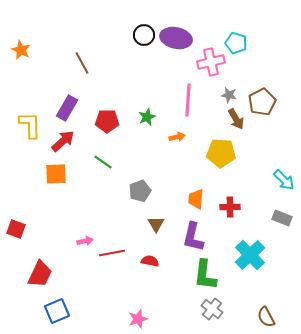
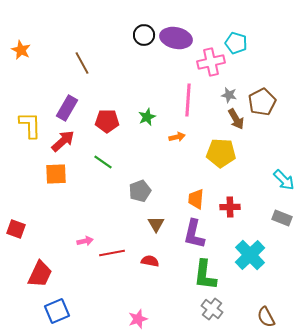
purple L-shape: moved 1 px right, 3 px up
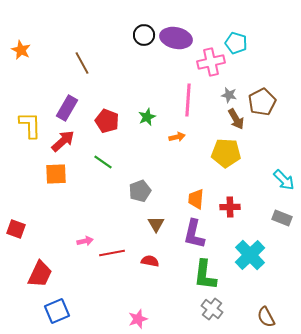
red pentagon: rotated 20 degrees clockwise
yellow pentagon: moved 5 px right
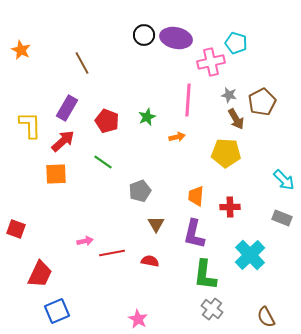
orange trapezoid: moved 3 px up
pink star: rotated 24 degrees counterclockwise
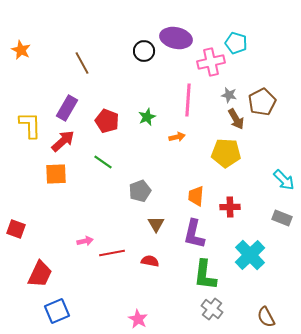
black circle: moved 16 px down
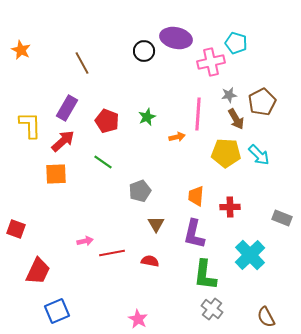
gray star: rotated 21 degrees counterclockwise
pink line: moved 10 px right, 14 px down
cyan arrow: moved 25 px left, 25 px up
red trapezoid: moved 2 px left, 3 px up
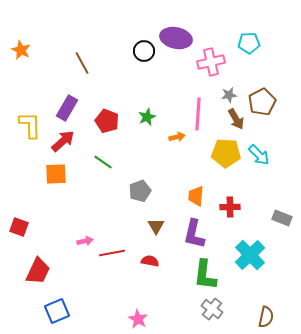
cyan pentagon: moved 13 px right; rotated 20 degrees counterclockwise
brown triangle: moved 2 px down
red square: moved 3 px right, 2 px up
brown semicircle: rotated 140 degrees counterclockwise
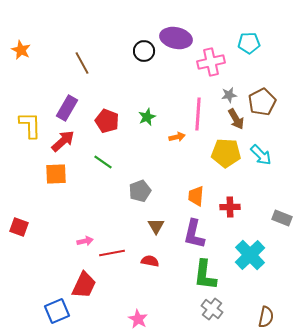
cyan arrow: moved 2 px right
red trapezoid: moved 46 px right, 14 px down
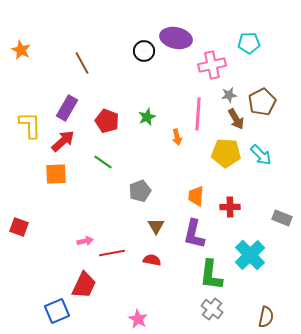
pink cross: moved 1 px right, 3 px down
orange arrow: rotated 91 degrees clockwise
red semicircle: moved 2 px right, 1 px up
green L-shape: moved 6 px right
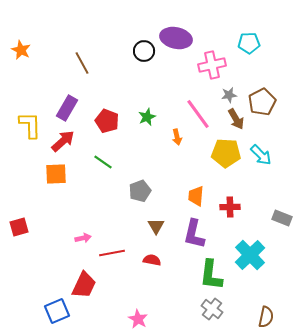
pink line: rotated 40 degrees counterclockwise
red square: rotated 36 degrees counterclockwise
pink arrow: moved 2 px left, 3 px up
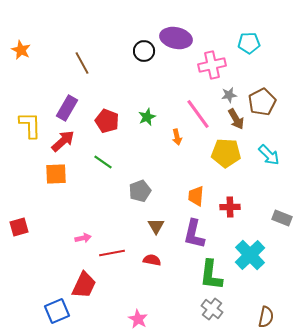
cyan arrow: moved 8 px right
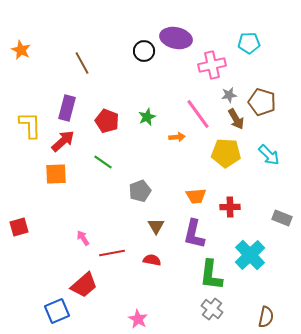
brown pentagon: rotated 28 degrees counterclockwise
purple rectangle: rotated 15 degrees counterclockwise
orange arrow: rotated 84 degrees counterclockwise
orange trapezoid: rotated 100 degrees counterclockwise
pink arrow: rotated 112 degrees counterclockwise
red trapezoid: rotated 24 degrees clockwise
